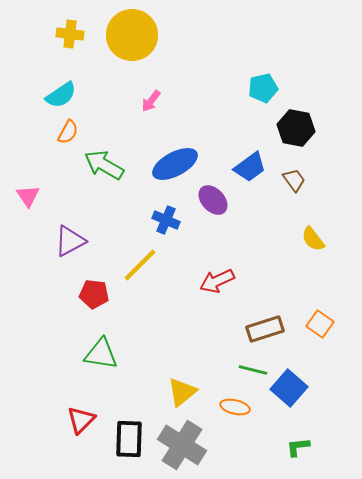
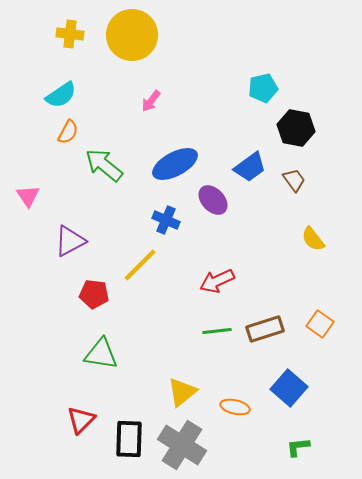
green arrow: rotated 9 degrees clockwise
green line: moved 36 px left, 39 px up; rotated 20 degrees counterclockwise
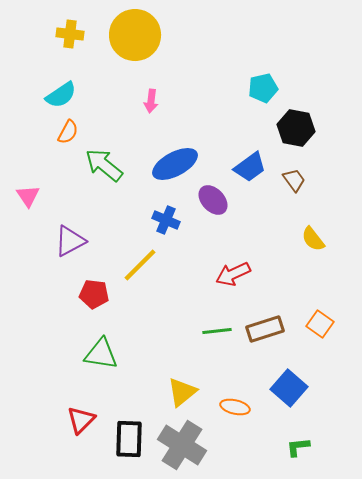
yellow circle: moved 3 px right
pink arrow: rotated 30 degrees counterclockwise
red arrow: moved 16 px right, 7 px up
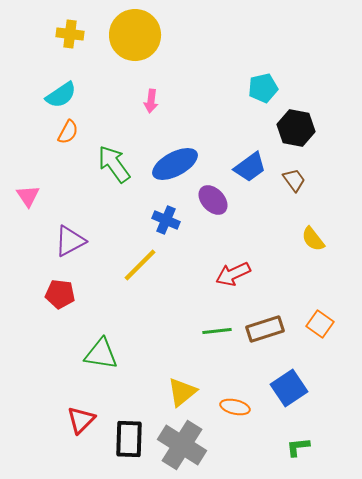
green arrow: moved 10 px right, 1 px up; rotated 15 degrees clockwise
red pentagon: moved 34 px left
blue square: rotated 15 degrees clockwise
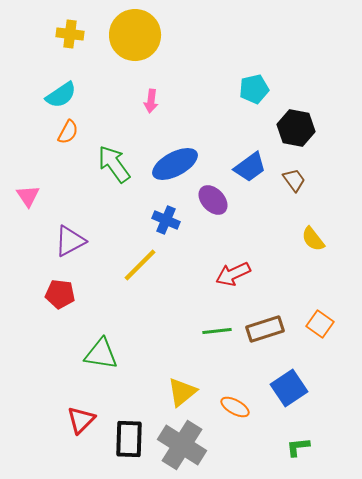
cyan pentagon: moved 9 px left, 1 px down
orange ellipse: rotated 16 degrees clockwise
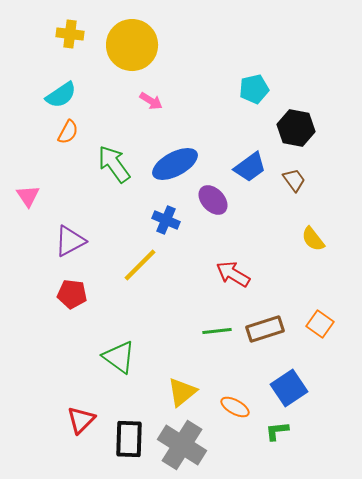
yellow circle: moved 3 px left, 10 px down
pink arrow: rotated 65 degrees counterclockwise
red arrow: rotated 56 degrees clockwise
red pentagon: moved 12 px right
green triangle: moved 18 px right, 3 px down; rotated 27 degrees clockwise
green L-shape: moved 21 px left, 16 px up
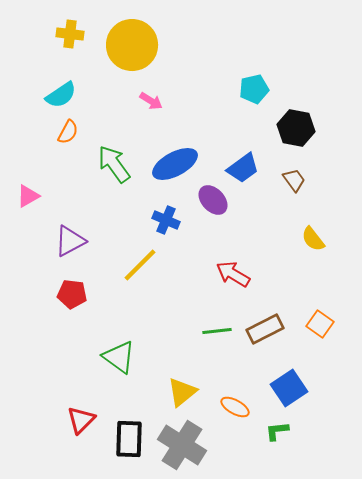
blue trapezoid: moved 7 px left, 1 px down
pink triangle: rotated 35 degrees clockwise
brown rectangle: rotated 9 degrees counterclockwise
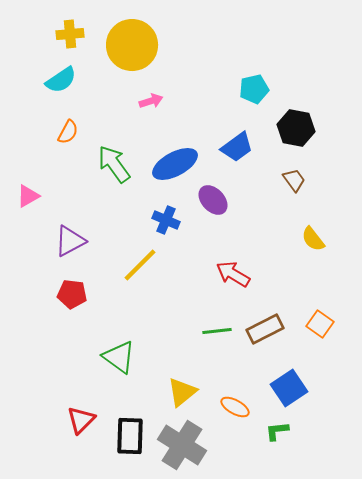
yellow cross: rotated 12 degrees counterclockwise
cyan semicircle: moved 15 px up
pink arrow: rotated 50 degrees counterclockwise
blue trapezoid: moved 6 px left, 21 px up
black rectangle: moved 1 px right, 3 px up
